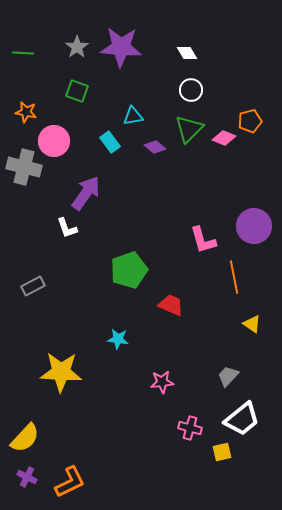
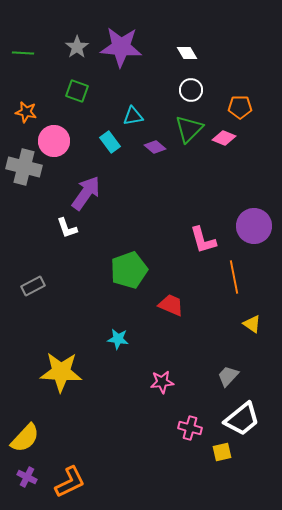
orange pentagon: moved 10 px left, 14 px up; rotated 15 degrees clockwise
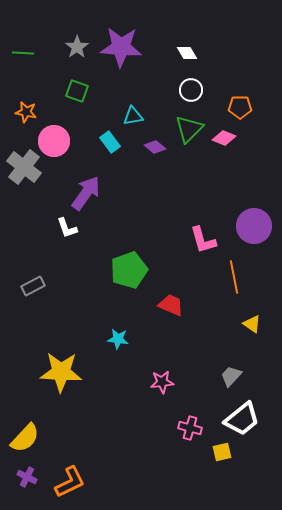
gray cross: rotated 24 degrees clockwise
gray trapezoid: moved 3 px right
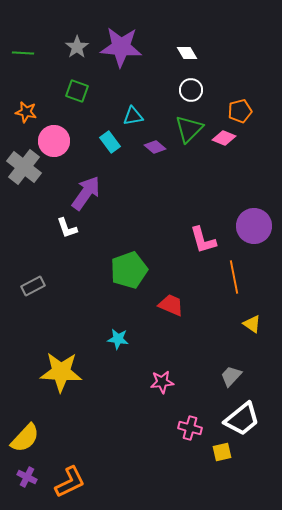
orange pentagon: moved 4 px down; rotated 15 degrees counterclockwise
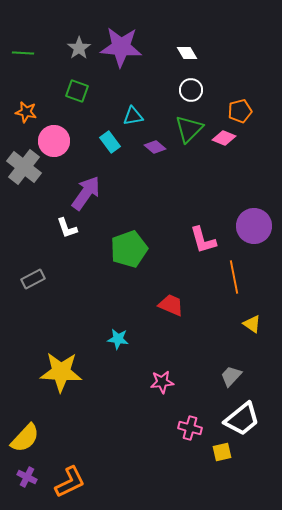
gray star: moved 2 px right, 1 px down
green pentagon: moved 21 px up
gray rectangle: moved 7 px up
